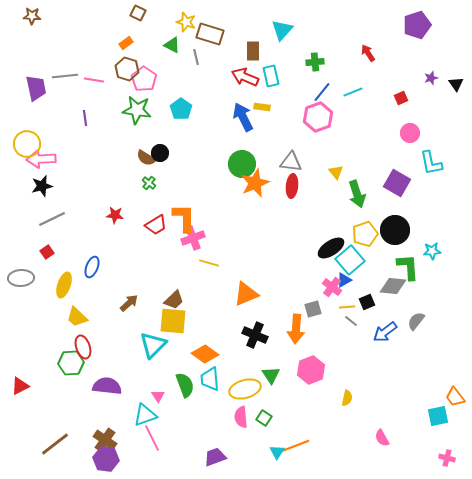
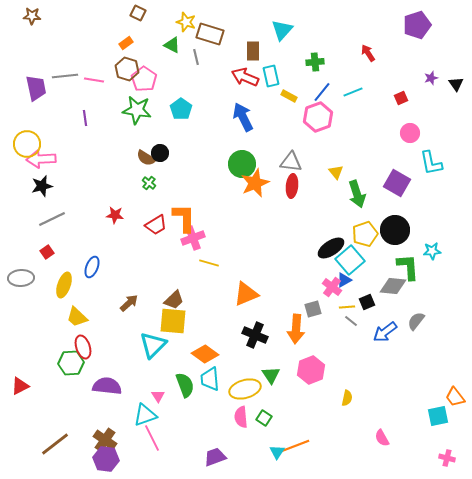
yellow rectangle at (262, 107): moved 27 px right, 11 px up; rotated 21 degrees clockwise
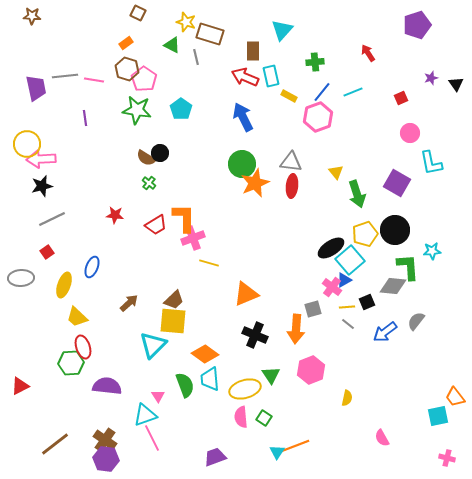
gray line at (351, 321): moved 3 px left, 3 px down
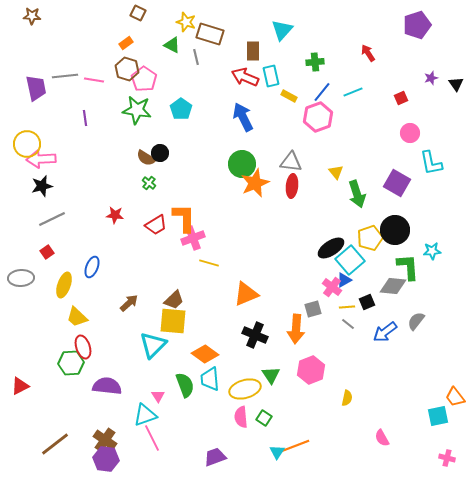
yellow pentagon at (365, 234): moved 5 px right, 4 px down
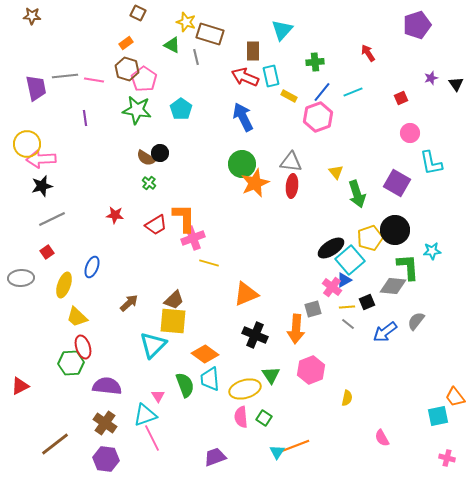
brown cross at (105, 440): moved 17 px up
